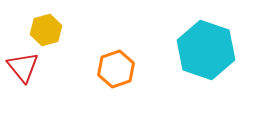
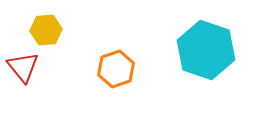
yellow hexagon: rotated 12 degrees clockwise
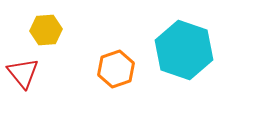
cyan hexagon: moved 22 px left
red triangle: moved 6 px down
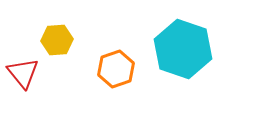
yellow hexagon: moved 11 px right, 10 px down
cyan hexagon: moved 1 px left, 1 px up
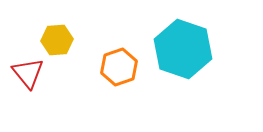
orange hexagon: moved 3 px right, 2 px up
red triangle: moved 5 px right
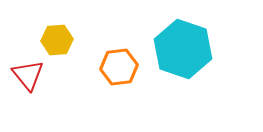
orange hexagon: rotated 12 degrees clockwise
red triangle: moved 2 px down
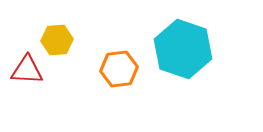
orange hexagon: moved 2 px down
red triangle: moved 1 px left, 5 px up; rotated 48 degrees counterclockwise
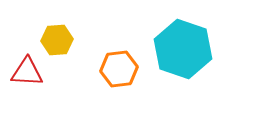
red triangle: moved 2 px down
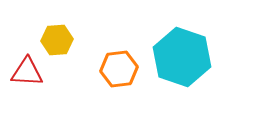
cyan hexagon: moved 1 px left, 8 px down
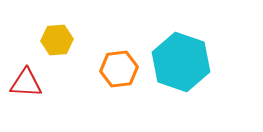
cyan hexagon: moved 1 px left, 5 px down
red triangle: moved 1 px left, 11 px down
